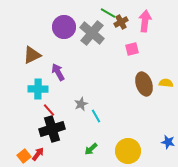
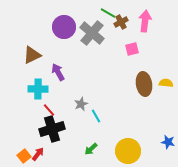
brown ellipse: rotated 10 degrees clockwise
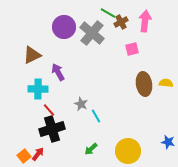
gray star: rotated 24 degrees counterclockwise
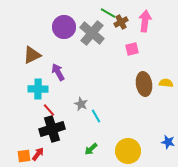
orange square: rotated 32 degrees clockwise
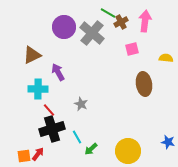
yellow semicircle: moved 25 px up
cyan line: moved 19 px left, 21 px down
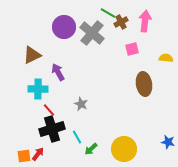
yellow circle: moved 4 px left, 2 px up
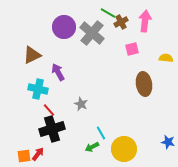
cyan cross: rotated 12 degrees clockwise
cyan line: moved 24 px right, 4 px up
green arrow: moved 1 px right, 2 px up; rotated 16 degrees clockwise
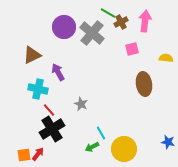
black cross: rotated 15 degrees counterclockwise
orange square: moved 1 px up
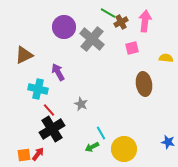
gray cross: moved 6 px down
pink square: moved 1 px up
brown triangle: moved 8 px left
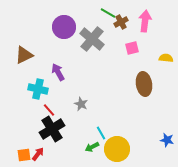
blue star: moved 1 px left, 2 px up
yellow circle: moved 7 px left
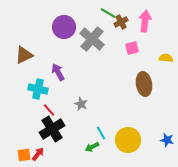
yellow circle: moved 11 px right, 9 px up
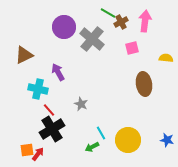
orange square: moved 3 px right, 5 px up
